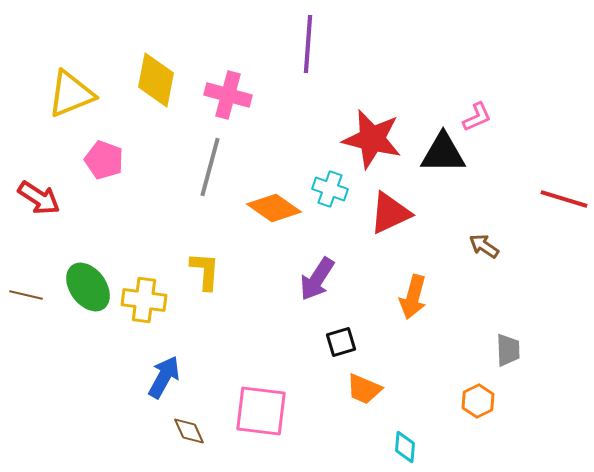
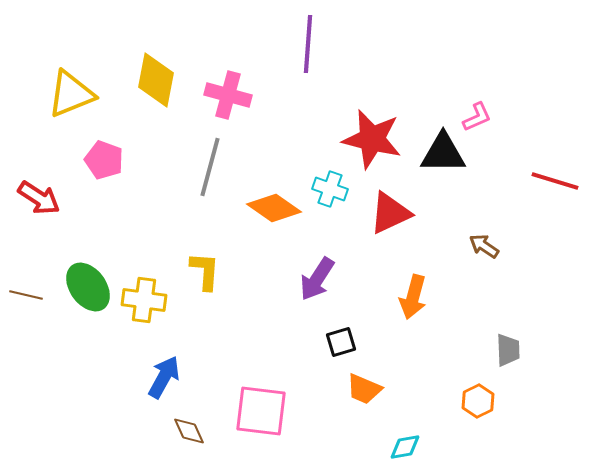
red line: moved 9 px left, 18 px up
cyan diamond: rotated 76 degrees clockwise
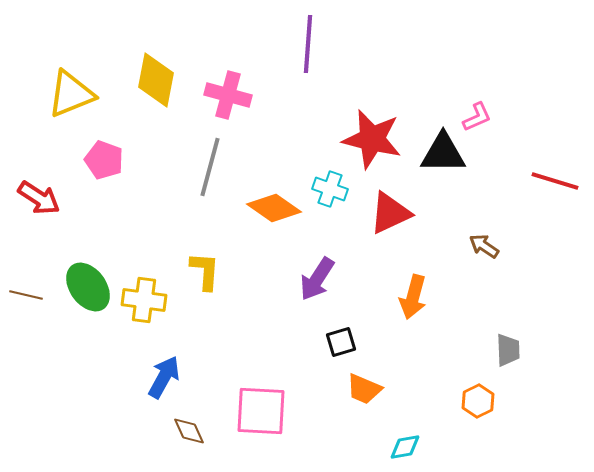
pink square: rotated 4 degrees counterclockwise
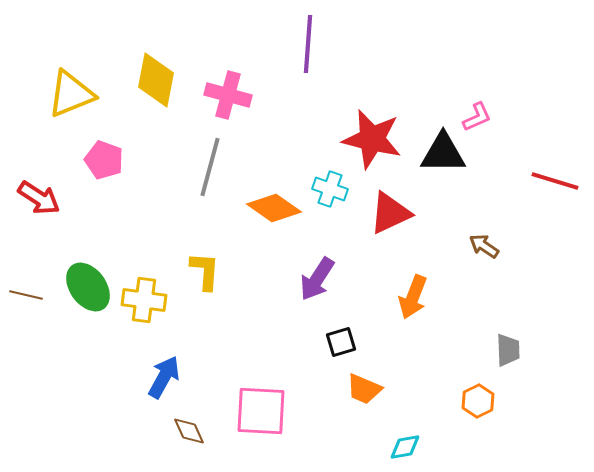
orange arrow: rotated 6 degrees clockwise
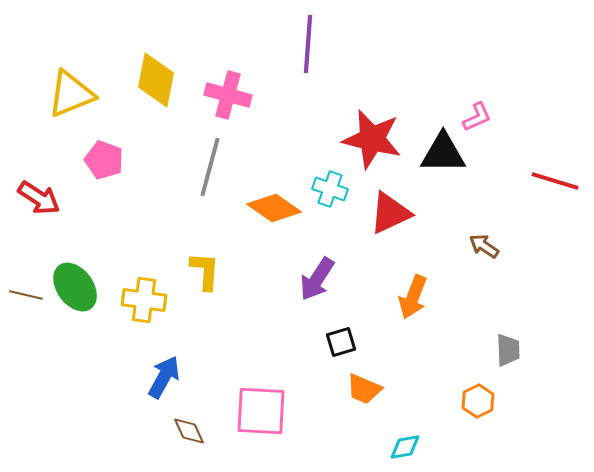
green ellipse: moved 13 px left
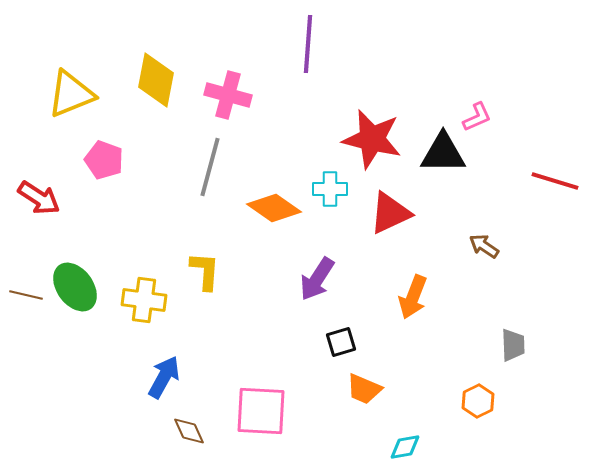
cyan cross: rotated 20 degrees counterclockwise
gray trapezoid: moved 5 px right, 5 px up
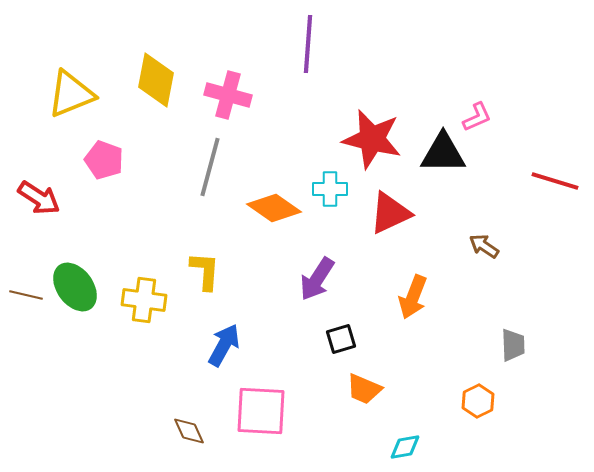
black square: moved 3 px up
blue arrow: moved 60 px right, 32 px up
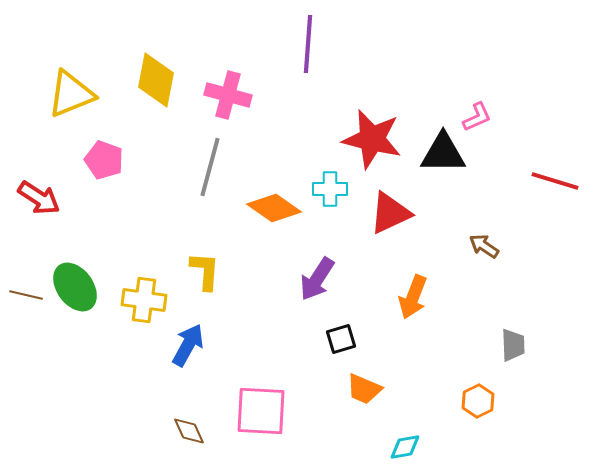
blue arrow: moved 36 px left
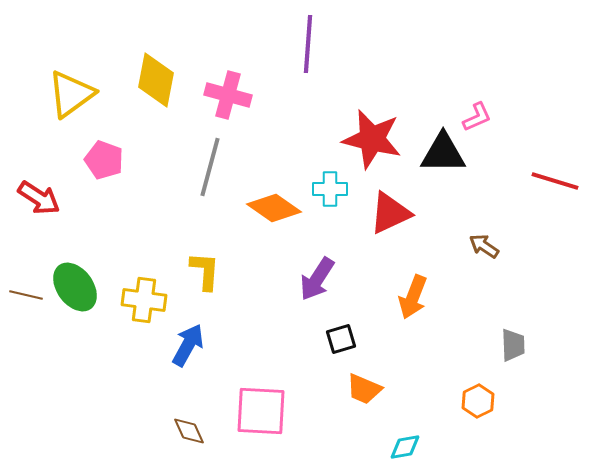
yellow triangle: rotated 14 degrees counterclockwise
